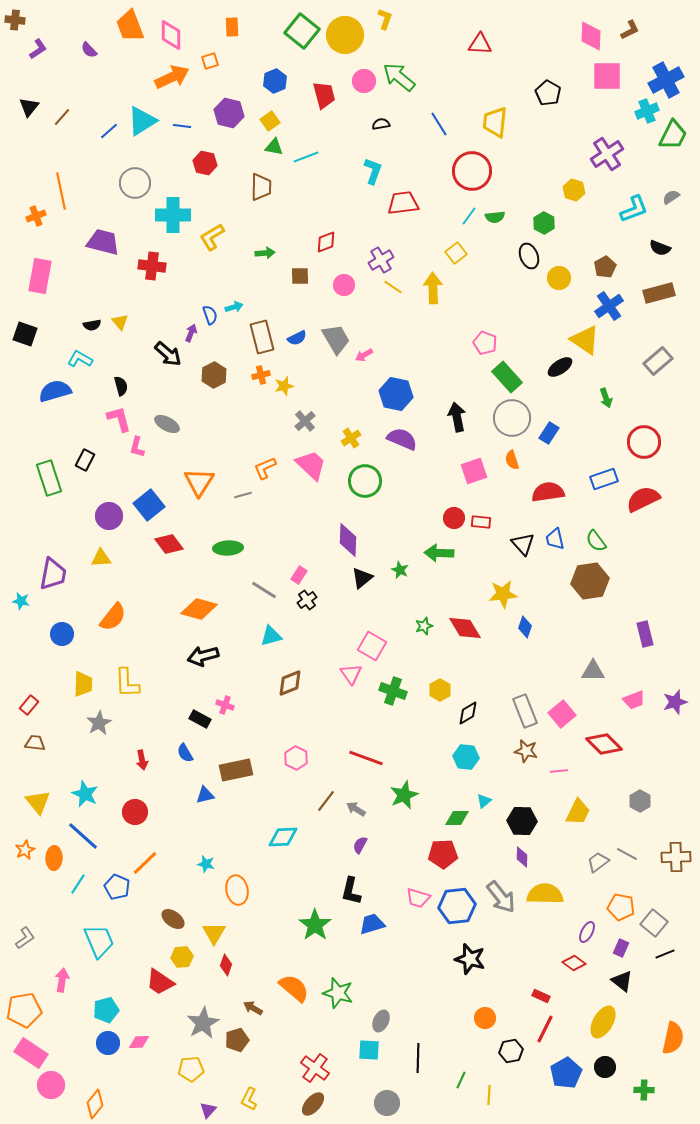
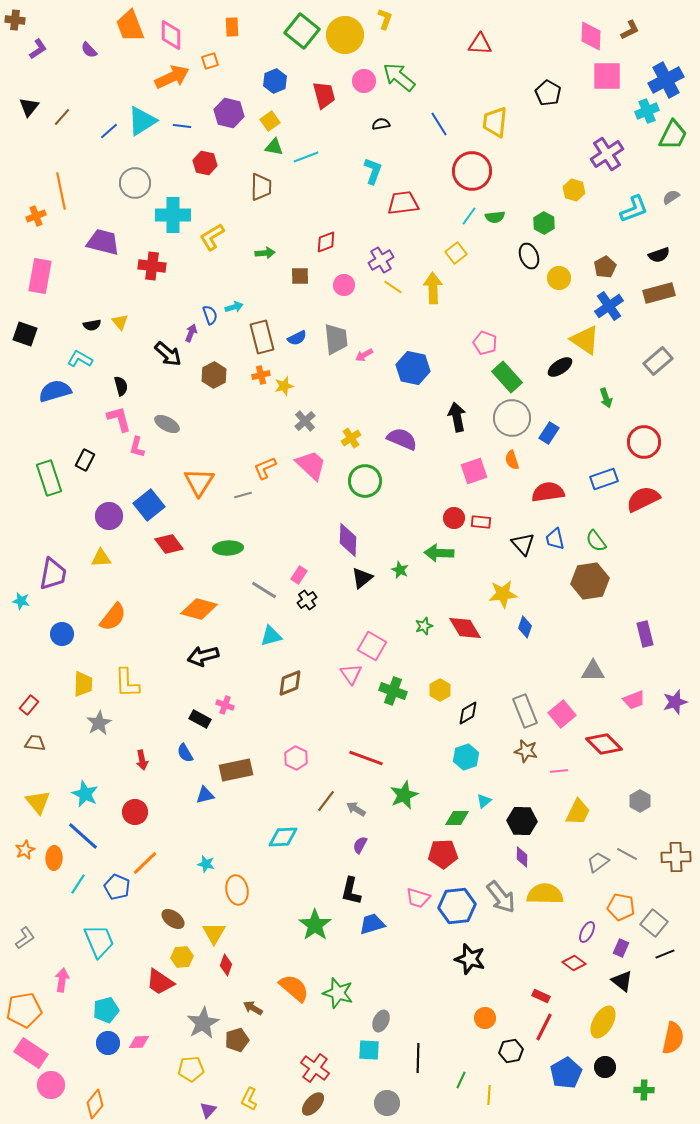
black semicircle at (660, 248): moved 1 px left, 7 px down; rotated 40 degrees counterclockwise
gray trapezoid at (336, 339): rotated 24 degrees clockwise
blue hexagon at (396, 394): moved 17 px right, 26 px up
cyan hexagon at (466, 757): rotated 25 degrees counterclockwise
red line at (545, 1029): moved 1 px left, 2 px up
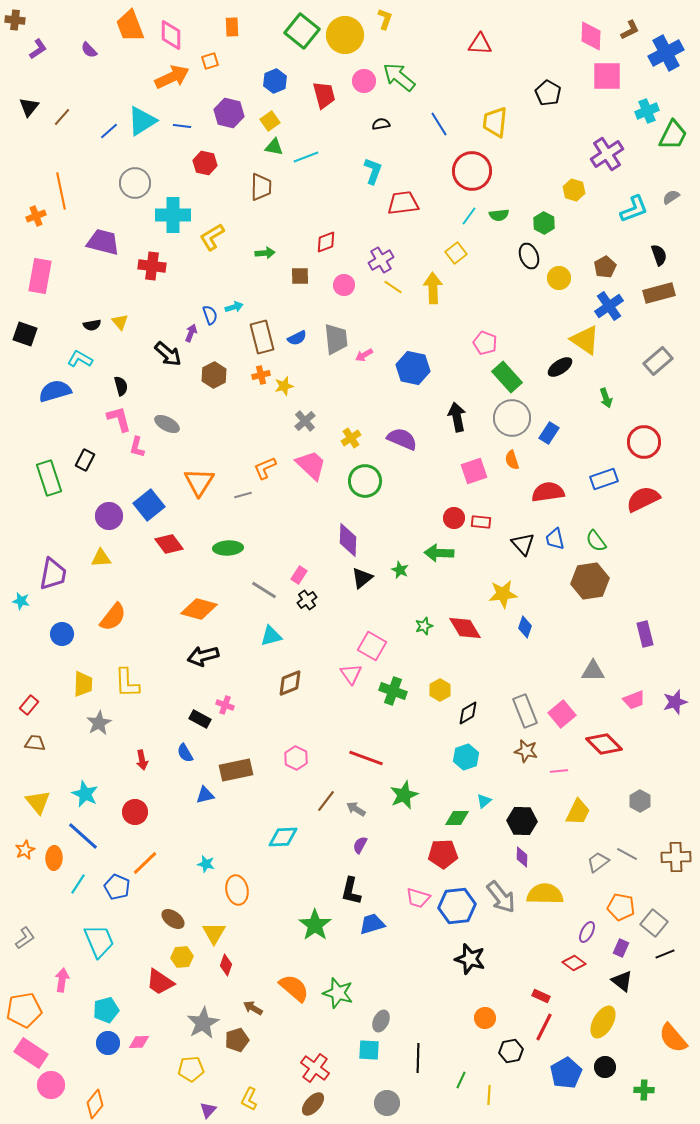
blue cross at (666, 80): moved 27 px up
green semicircle at (495, 217): moved 4 px right, 2 px up
black semicircle at (659, 255): rotated 90 degrees counterclockwise
orange semicircle at (673, 1038): rotated 128 degrees clockwise
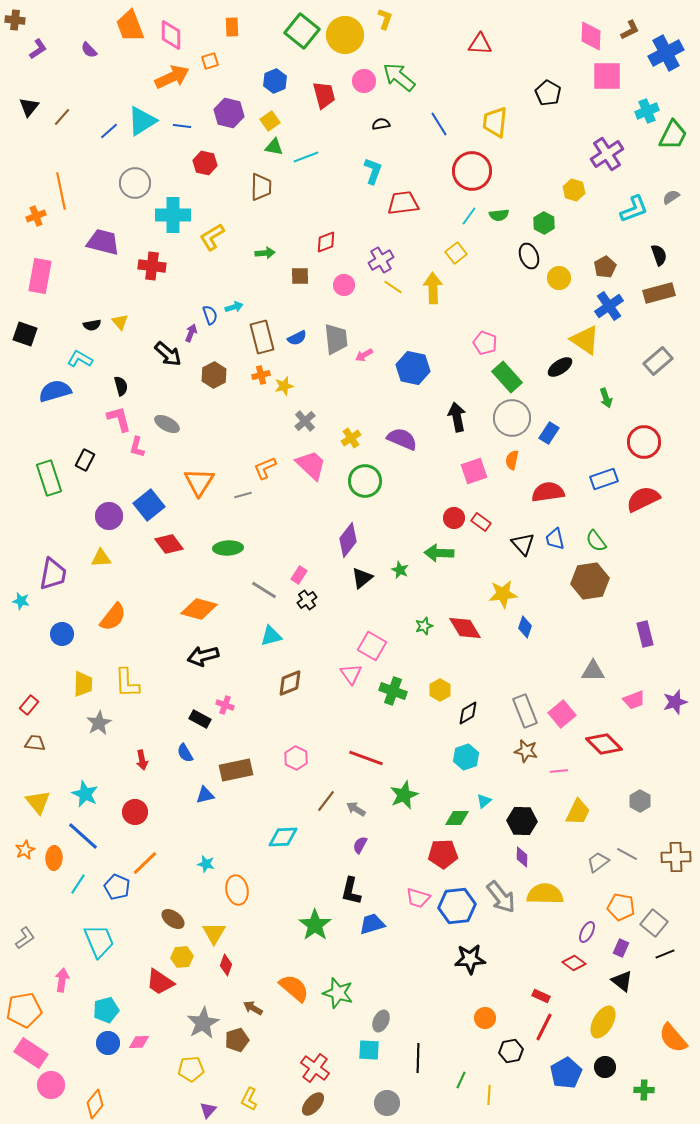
orange semicircle at (512, 460): rotated 30 degrees clockwise
red rectangle at (481, 522): rotated 30 degrees clockwise
purple diamond at (348, 540): rotated 36 degrees clockwise
black star at (470, 959): rotated 20 degrees counterclockwise
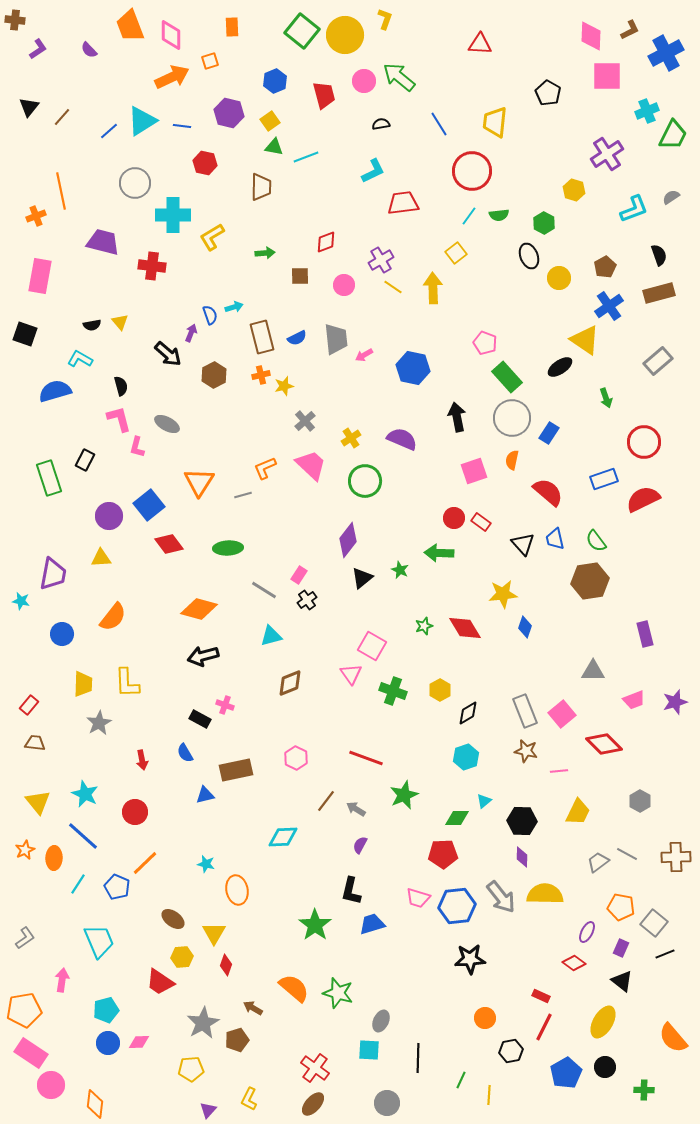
cyan L-shape at (373, 171): rotated 44 degrees clockwise
red semicircle at (548, 492): rotated 48 degrees clockwise
orange diamond at (95, 1104): rotated 32 degrees counterclockwise
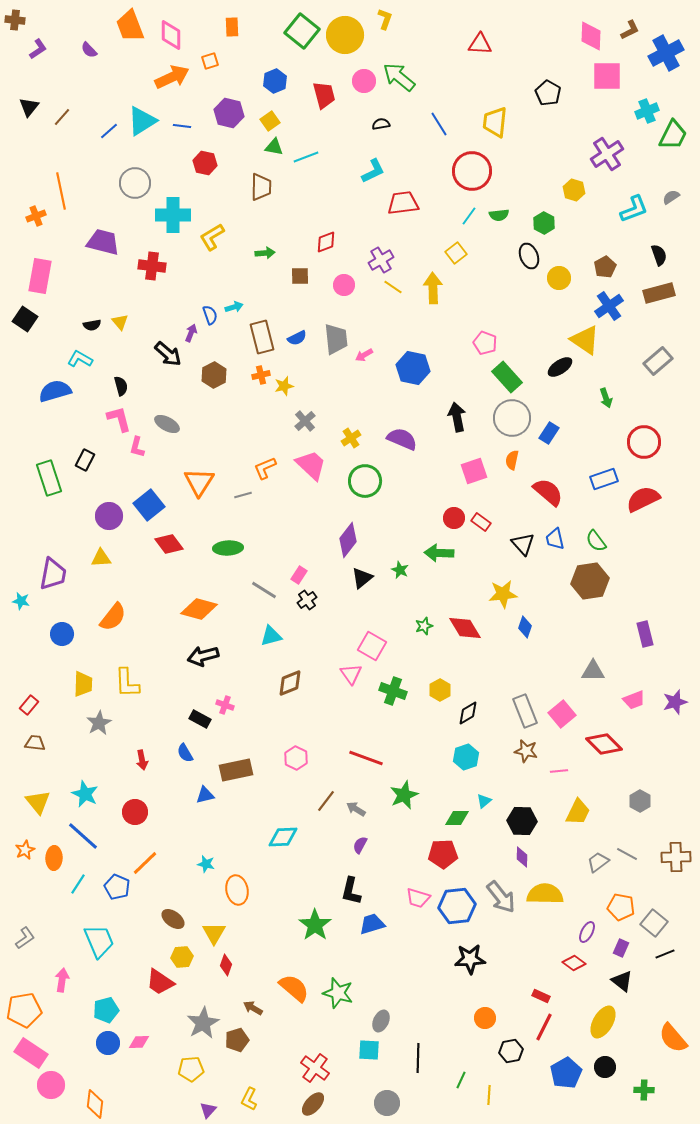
black square at (25, 334): moved 15 px up; rotated 15 degrees clockwise
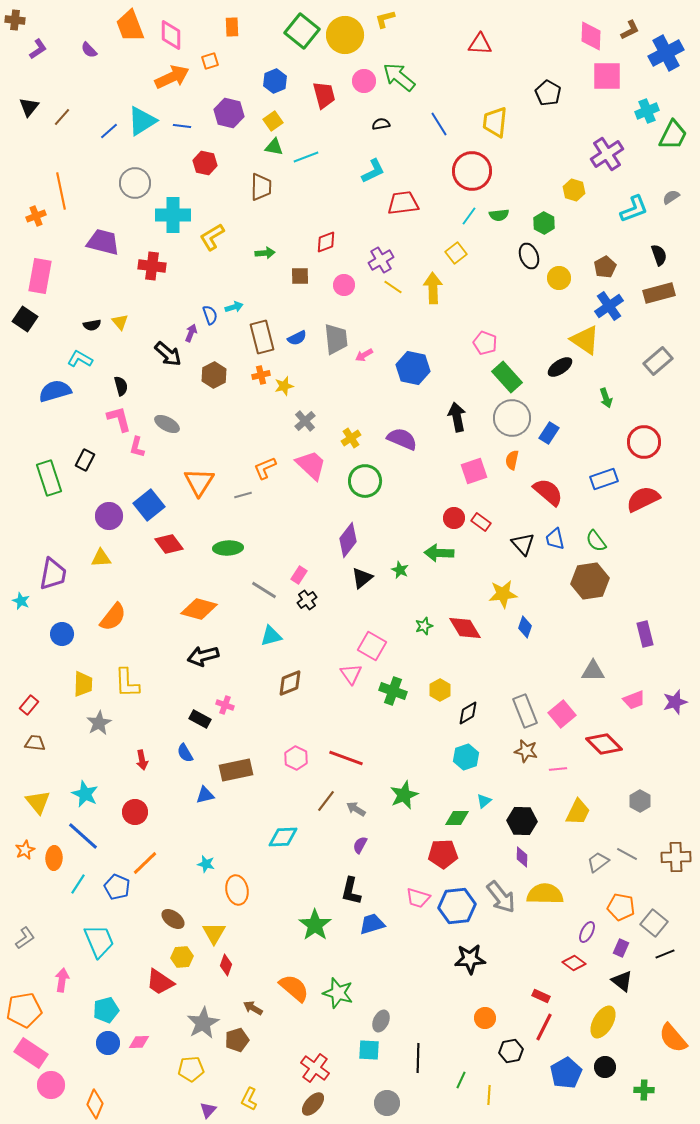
yellow L-shape at (385, 19): rotated 125 degrees counterclockwise
yellow square at (270, 121): moved 3 px right
cyan star at (21, 601): rotated 12 degrees clockwise
red line at (366, 758): moved 20 px left
pink line at (559, 771): moved 1 px left, 2 px up
orange diamond at (95, 1104): rotated 16 degrees clockwise
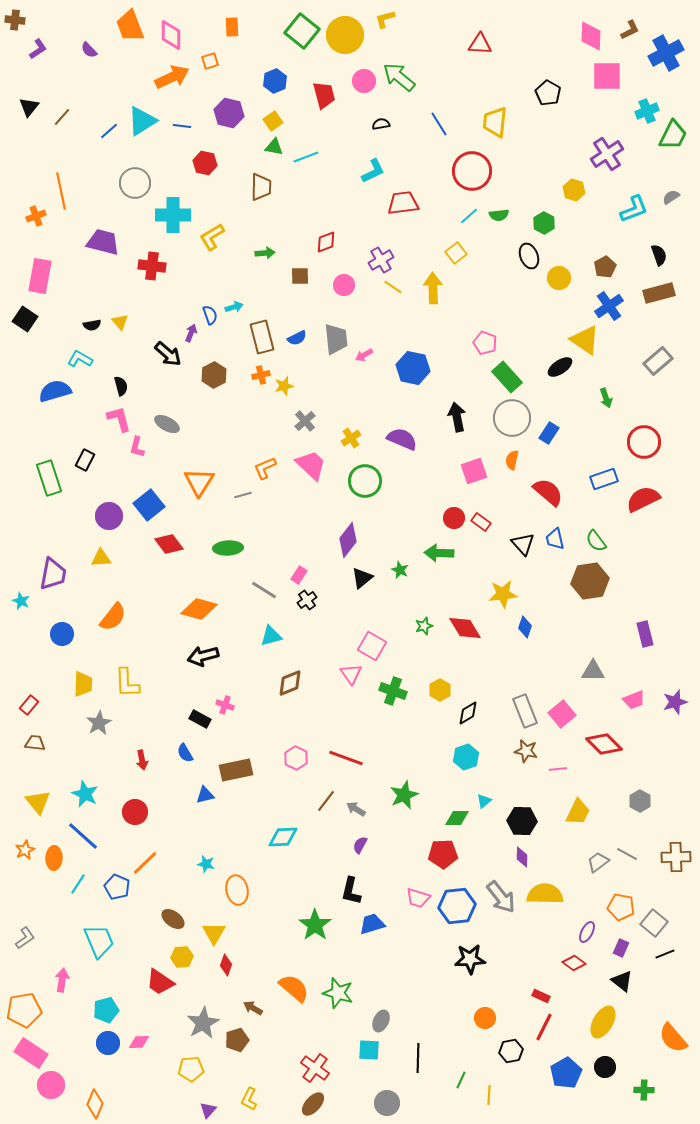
cyan line at (469, 216): rotated 12 degrees clockwise
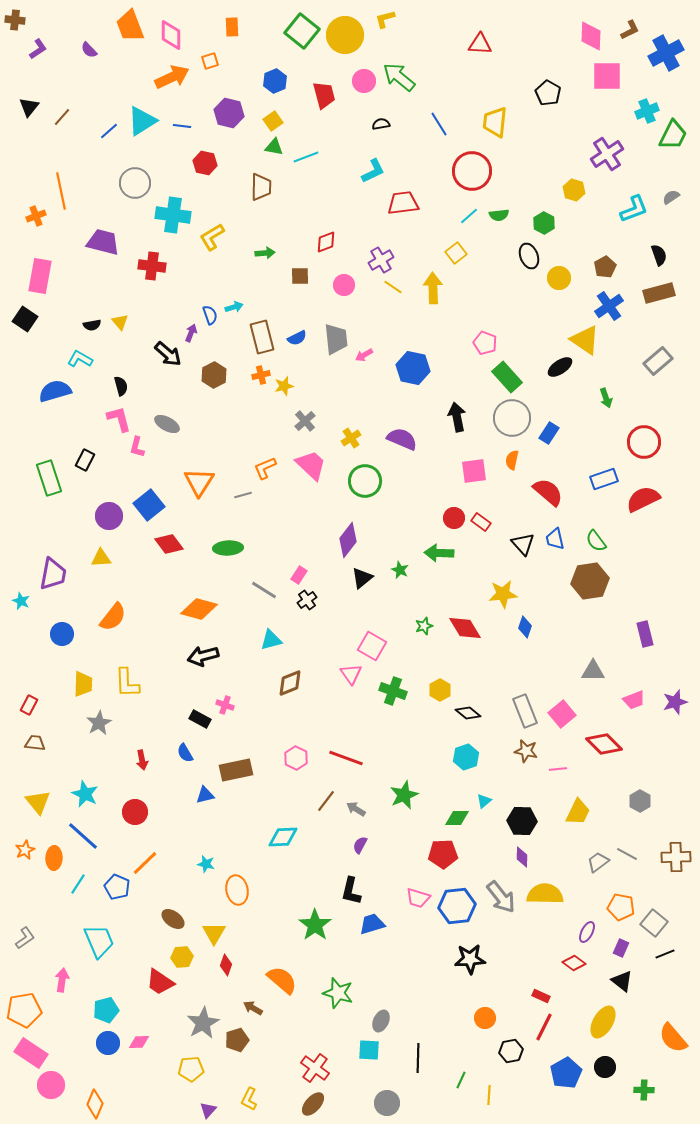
cyan cross at (173, 215): rotated 8 degrees clockwise
pink square at (474, 471): rotated 12 degrees clockwise
cyan triangle at (271, 636): moved 4 px down
red rectangle at (29, 705): rotated 12 degrees counterclockwise
black diamond at (468, 713): rotated 70 degrees clockwise
orange semicircle at (294, 988): moved 12 px left, 8 px up
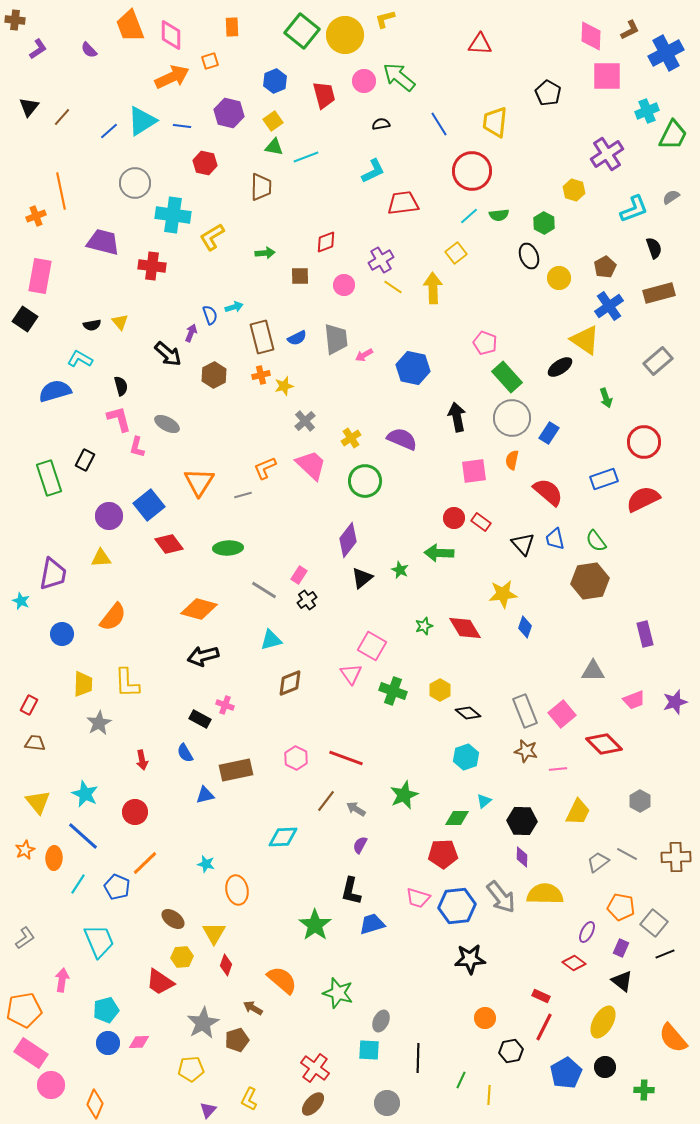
black semicircle at (659, 255): moved 5 px left, 7 px up
